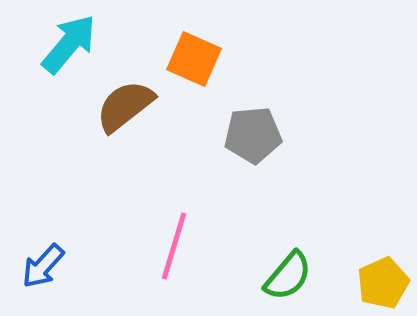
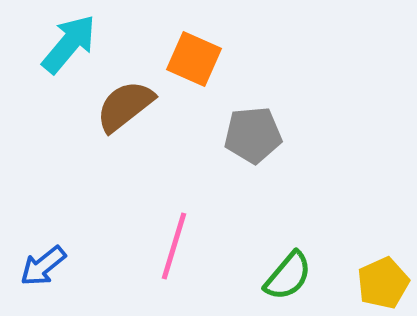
blue arrow: rotated 9 degrees clockwise
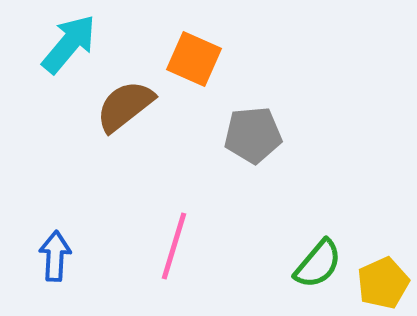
blue arrow: moved 12 px right, 10 px up; rotated 132 degrees clockwise
green semicircle: moved 30 px right, 12 px up
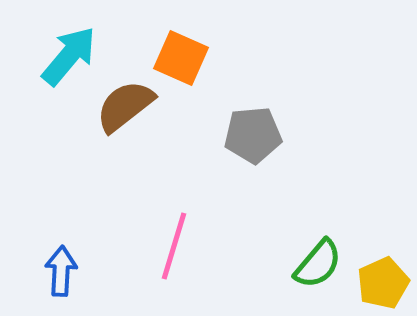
cyan arrow: moved 12 px down
orange square: moved 13 px left, 1 px up
blue arrow: moved 6 px right, 15 px down
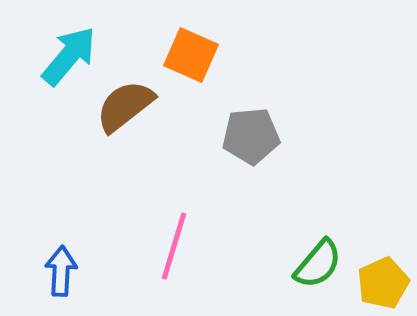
orange square: moved 10 px right, 3 px up
gray pentagon: moved 2 px left, 1 px down
